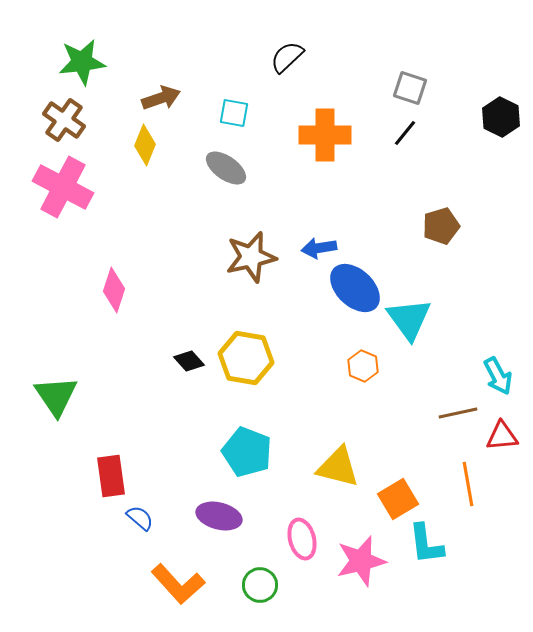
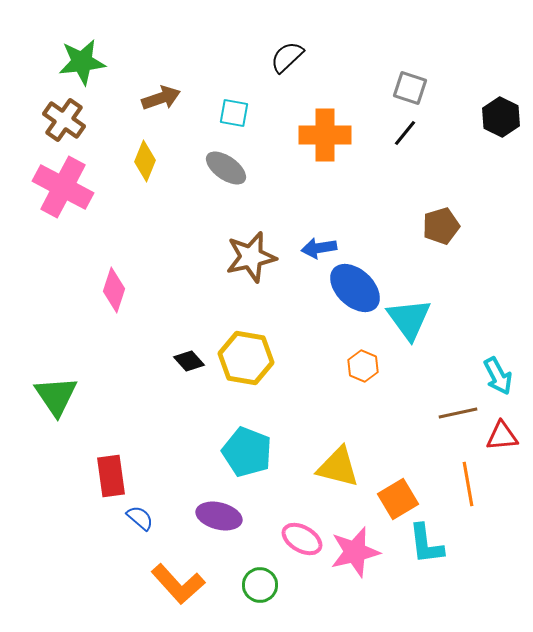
yellow diamond: moved 16 px down
pink ellipse: rotated 45 degrees counterclockwise
pink star: moved 6 px left, 9 px up
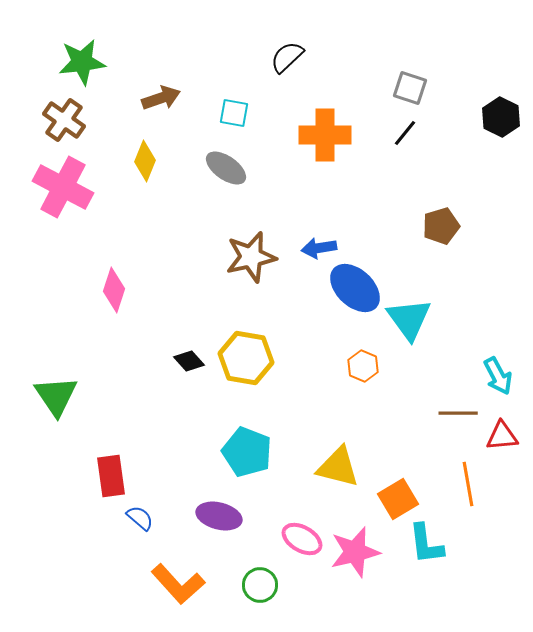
brown line: rotated 12 degrees clockwise
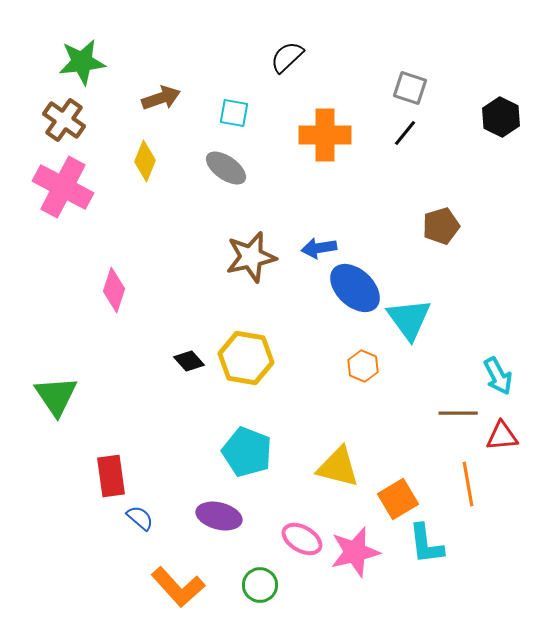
orange L-shape: moved 3 px down
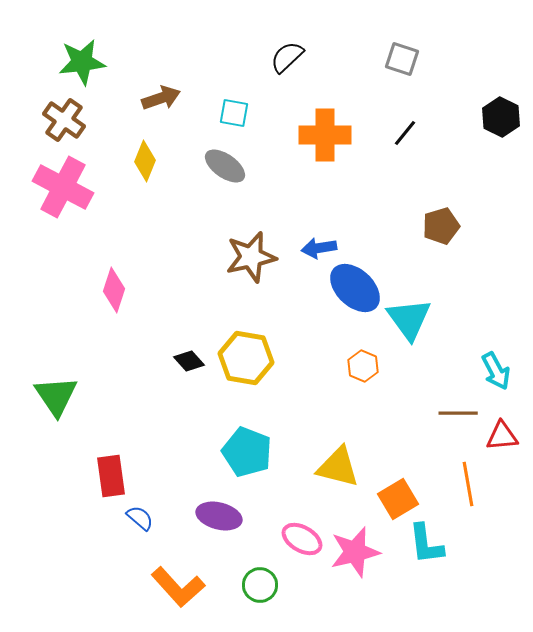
gray square: moved 8 px left, 29 px up
gray ellipse: moved 1 px left, 2 px up
cyan arrow: moved 2 px left, 5 px up
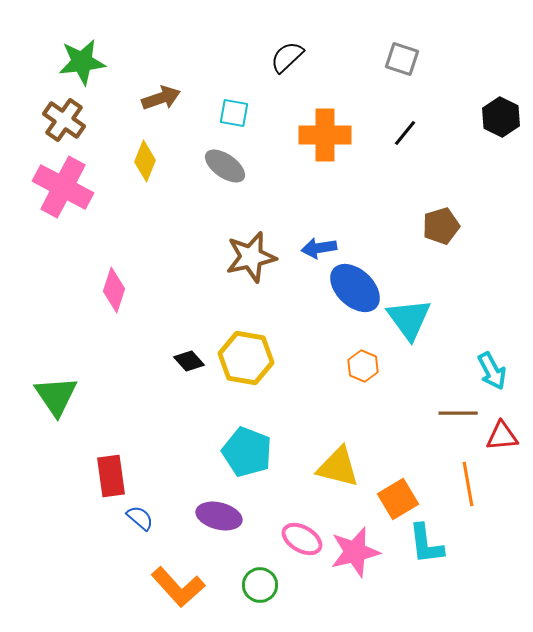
cyan arrow: moved 4 px left
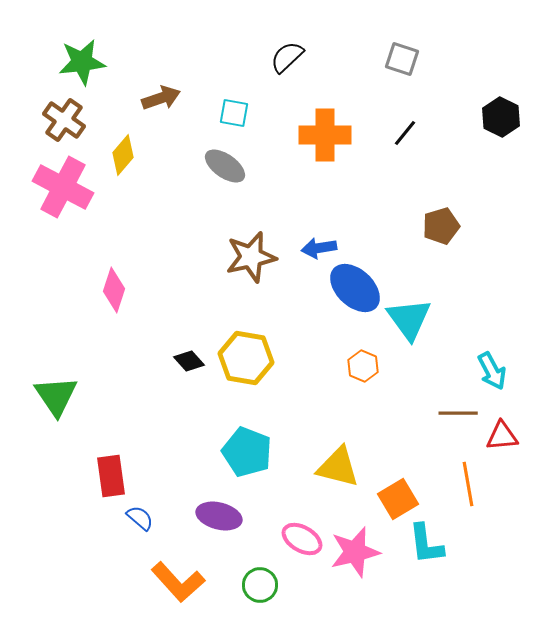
yellow diamond: moved 22 px left, 6 px up; rotated 18 degrees clockwise
orange L-shape: moved 5 px up
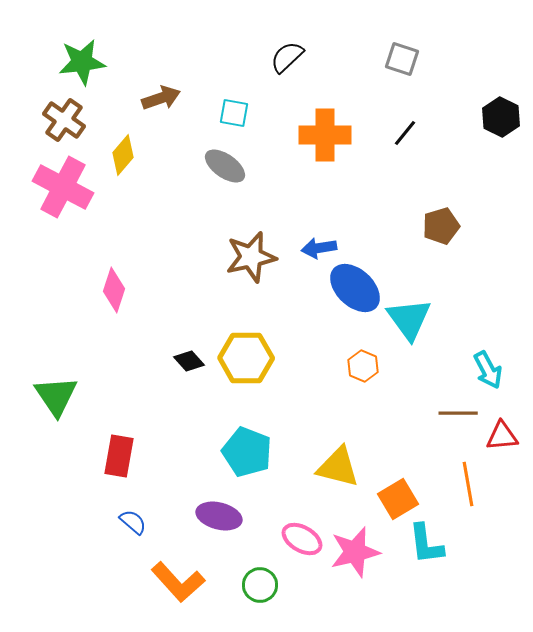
yellow hexagon: rotated 10 degrees counterclockwise
cyan arrow: moved 4 px left, 1 px up
red rectangle: moved 8 px right, 20 px up; rotated 18 degrees clockwise
blue semicircle: moved 7 px left, 4 px down
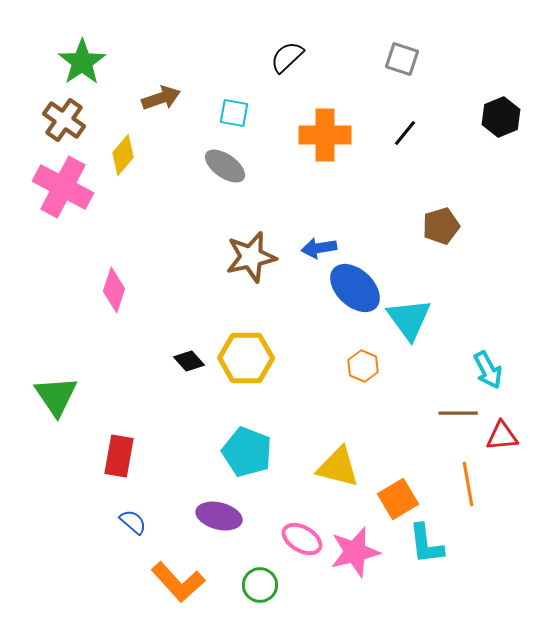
green star: rotated 27 degrees counterclockwise
black hexagon: rotated 12 degrees clockwise
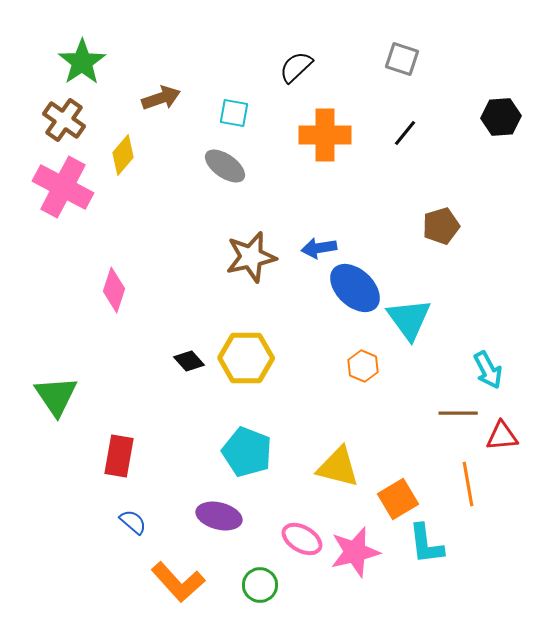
black semicircle: moved 9 px right, 10 px down
black hexagon: rotated 18 degrees clockwise
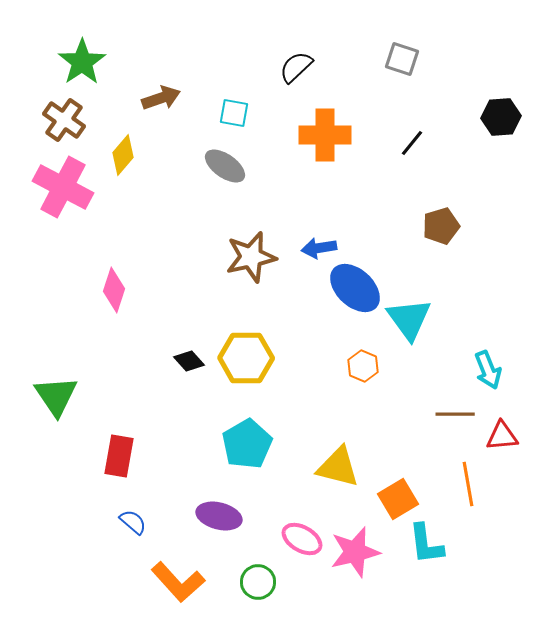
black line: moved 7 px right, 10 px down
cyan arrow: rotated 6 degrees clockwise
brown line: moved 3 px left, 1 px down
cyan pentagon: moved 8 px up; rotated 21 degrees clockwise
green circle: moved 2 px left, 3 px up
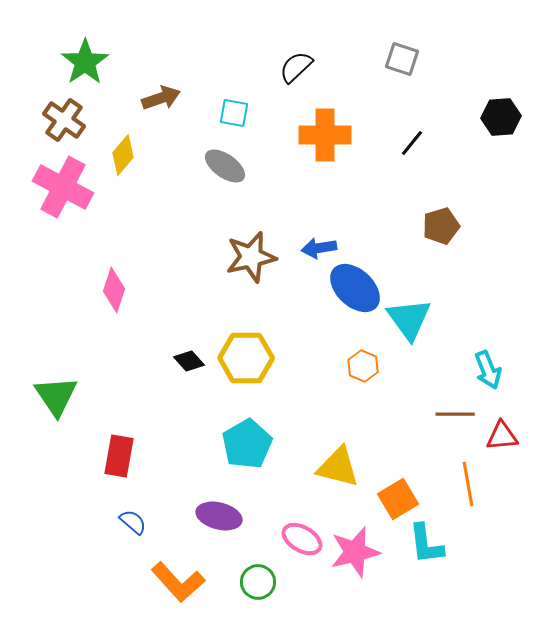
green star: moved 3 px right
